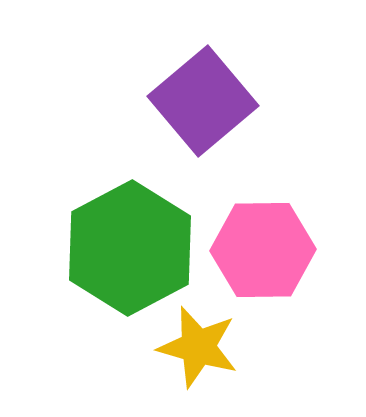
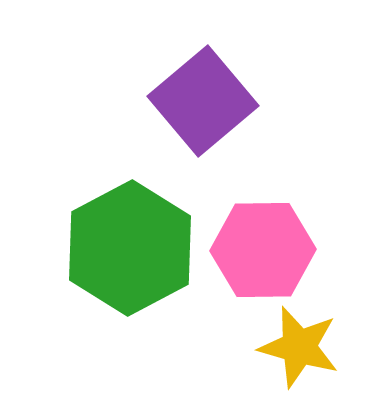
yellow star: moved 101 px right
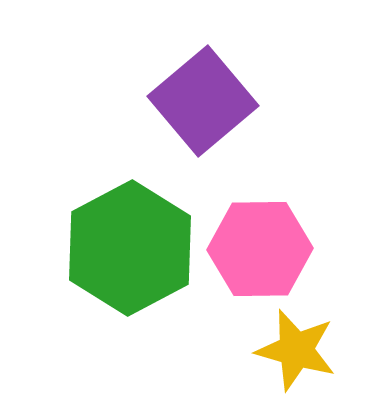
pink hexagon: moved 3 px left, 1 px up
yellow star: moved 3 px left, 3 px down
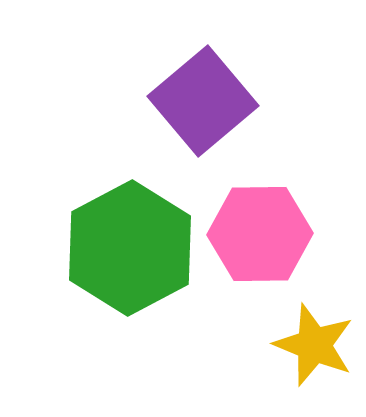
pink hexagon: moved 15 px up
yellow star: moved 18 px right, 5 px up; rotated 6 degrees clockwise
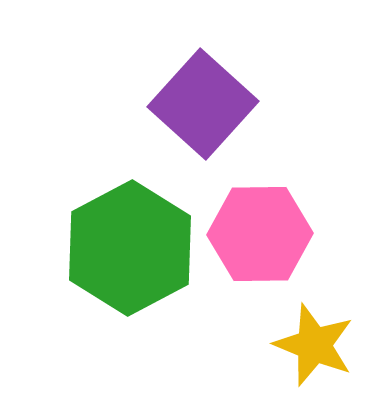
purple square: moved 3 px down; rotated 8 degrees counterclockwise
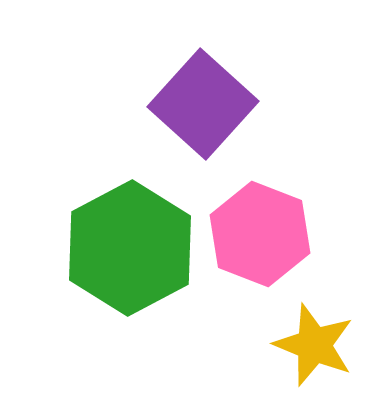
pink hexagon: rotated 22 degrees clockwise
